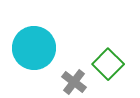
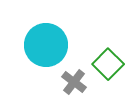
cyan circle: moved 12 px right, 3 px up
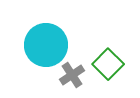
gray cross: moved 2 px left, 7 px up; rotated 20 degrees clockwise
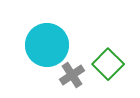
cyan circle: moved 1 px right
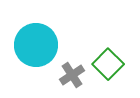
cyan circle: moved 11 px left
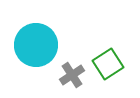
green square: rotated 12 degrees clockwise
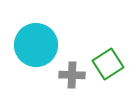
gray cross: rotated 35 degrees clockwise
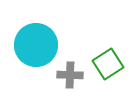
gray cross: moved 2 px left
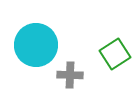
green square: moved 7 px right, 10 px up
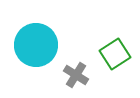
gray cross: moved 6 px right; rotated 30 degrees clockwise
